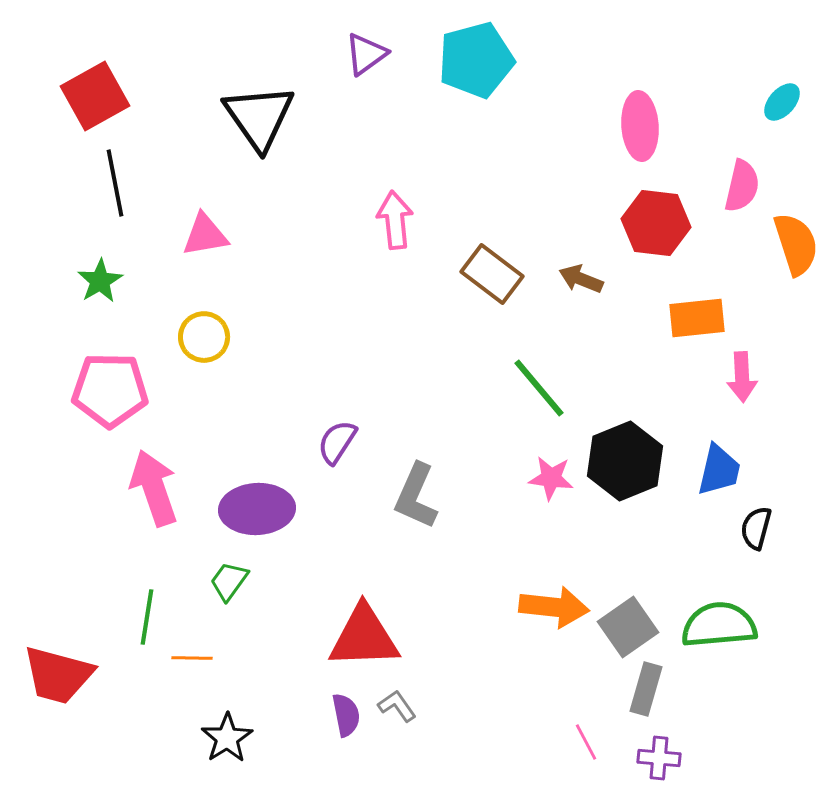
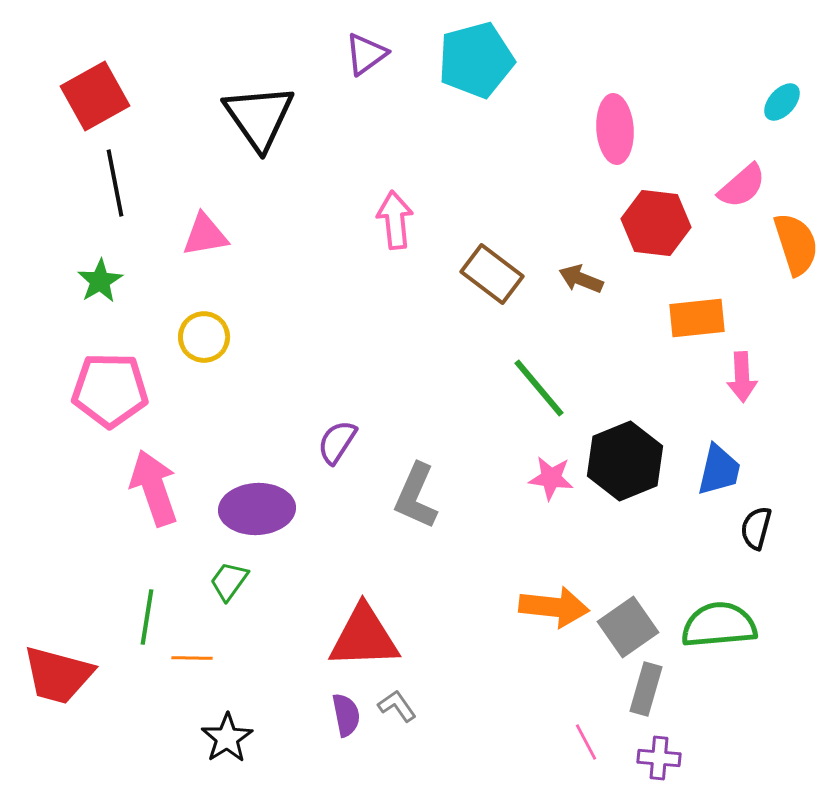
pink ellipse at (640, 126): moved 25 px left, 3 px down
pink semicircle at (742, 186): rotated 36 degrees clockwise
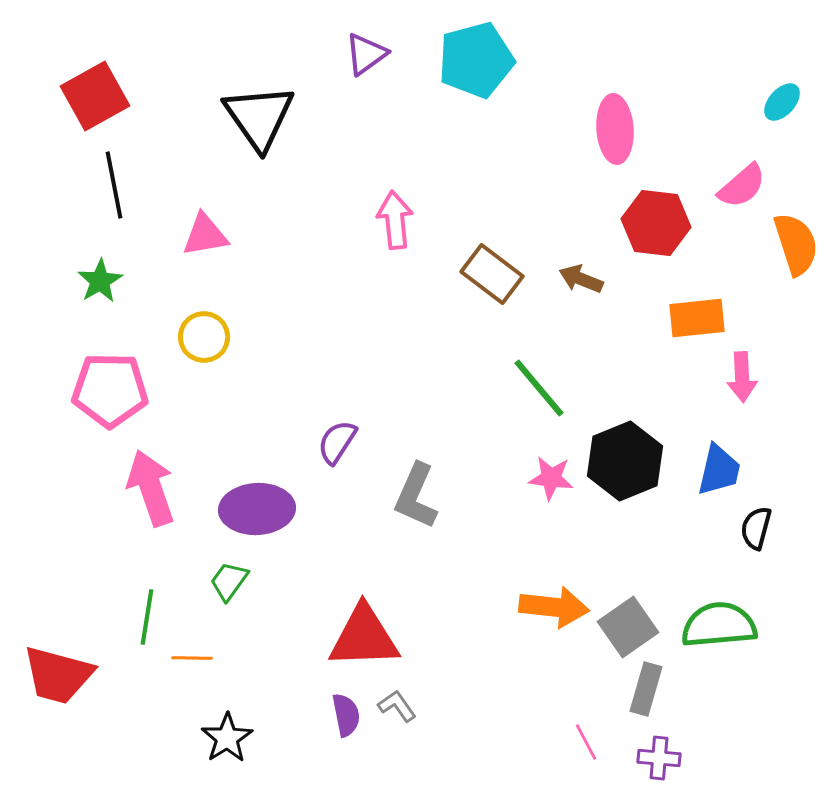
black line at (115, 183): moved 1 px left, 2 px down
pink arrow at (154, 488): moved 3 px left
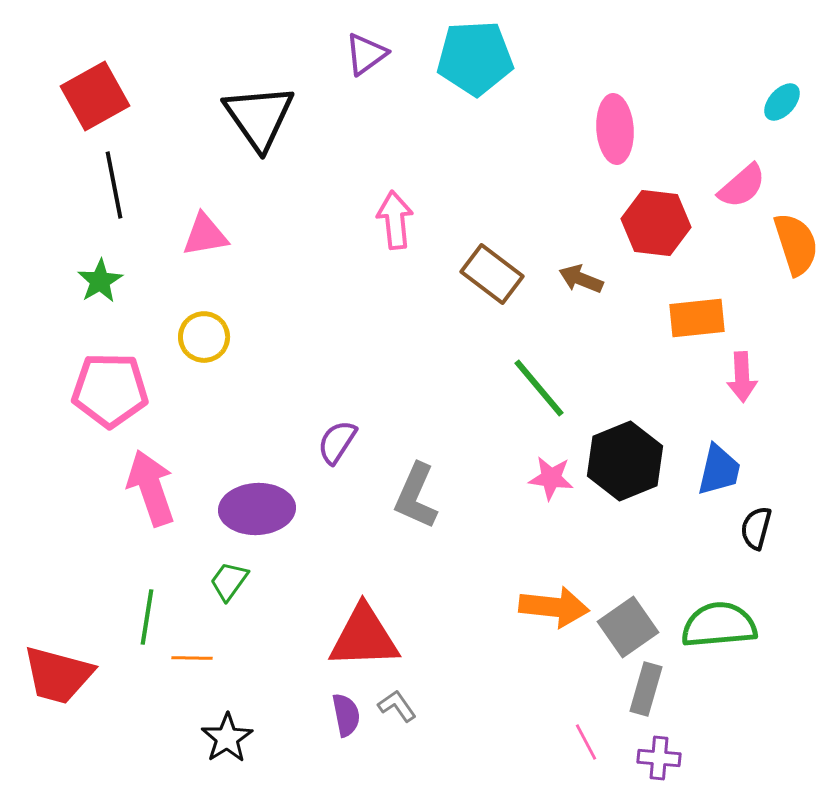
cyan pentagon at (476, 60): moved 1 px left, 2 px up; rotated 12 degrees clockwise
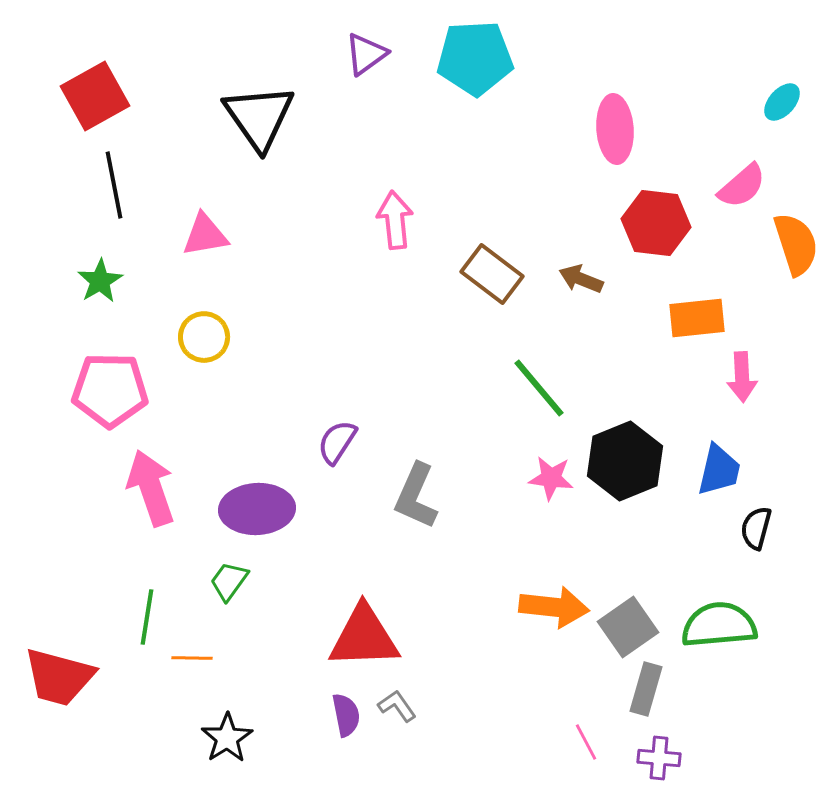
red trapezoid at (58, 675): moved 1 px right, 2 px down
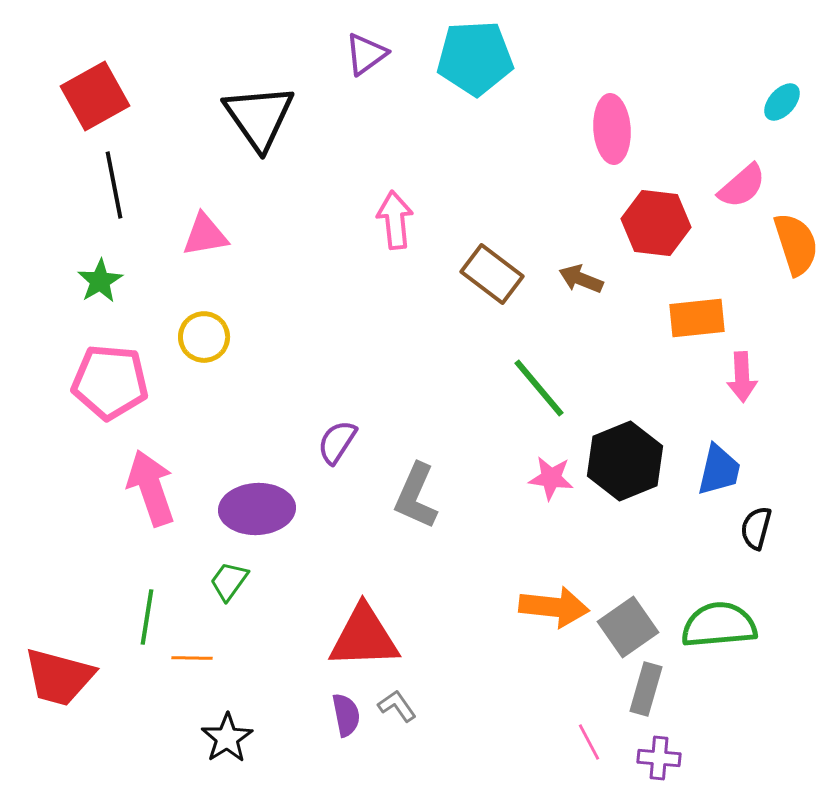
pink ellipse at (615, 129): moved 3 px left
pink pentagon at (110, 390): moved 8 px up; rotated 4 degrees clockwise
pink line at (586, 742): moved 3 px right
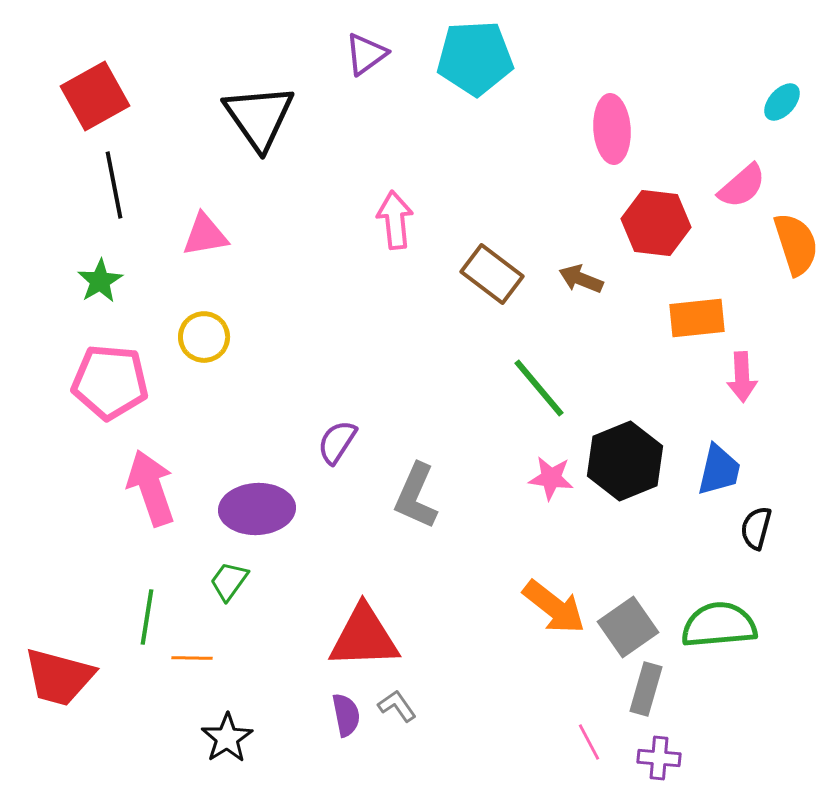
orange arrow at (554, 607): rotated 32 degrees clockwise
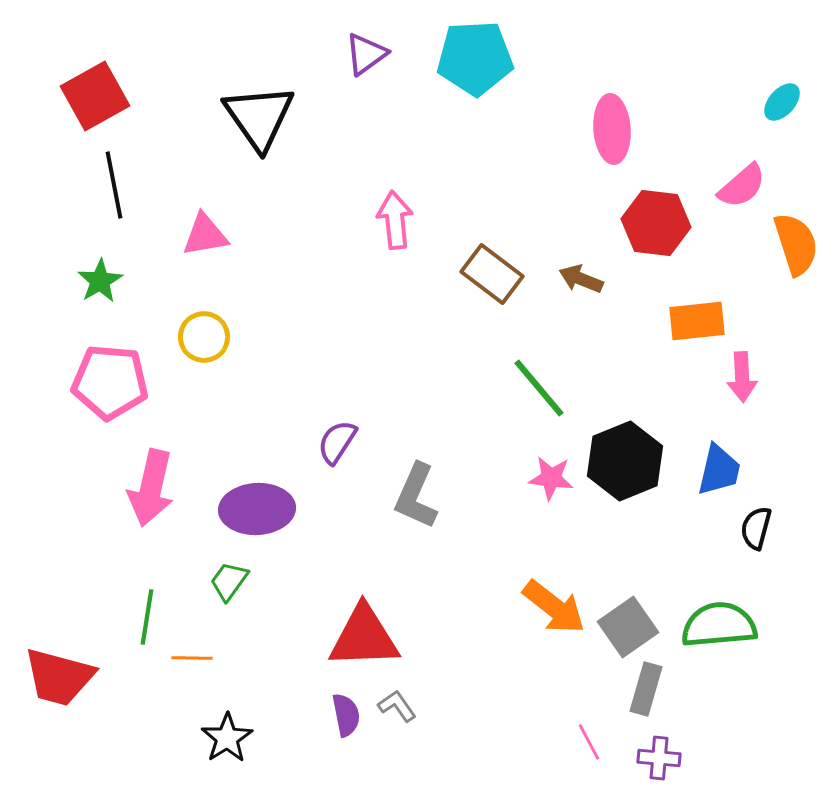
orange rectangle at (697, 318): moved 3 px down
pink arrow at (151, 488): rotated 148 degrees counterclockwise
